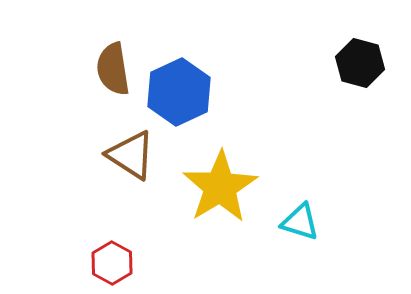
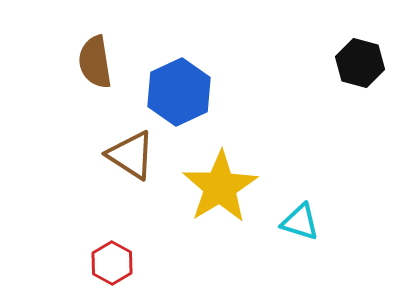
brown semicircle: moved 18 px left, 7 px up
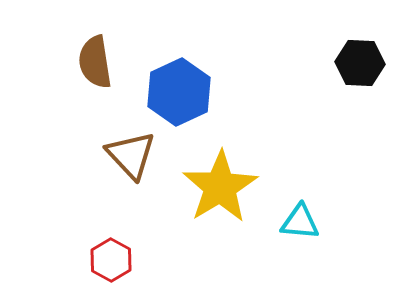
black hexagon: rotated 12 degrees counterclockwise
brown triangle: rotated 14 degrees clockwise
cyan triangle: rotated 12 degrees counterclockwise
red hexagon: moved 1 px left, 3 px up
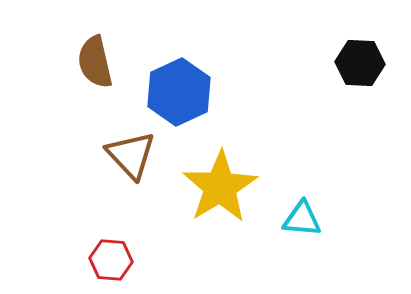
brown semicircle: rotated 4 degrees counterclockwise
cyan triangle: moved 2 px right, 3 px up
red hexagon: rotated 24 degrees counterclockwise
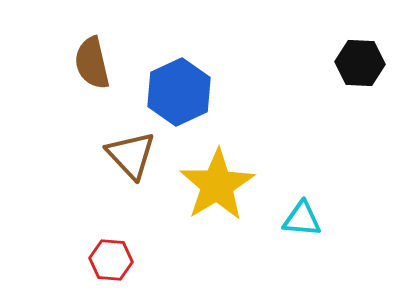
brown semicircle: moved 3 px left, 1 px down
yellow star: moved 3 px left, 2 px up
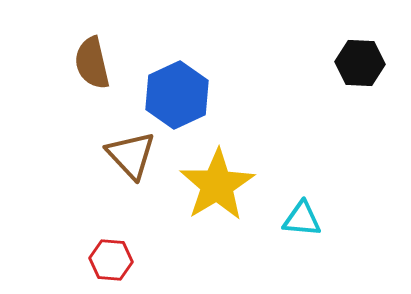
blue hexagon: moved 2 px left, 3 px down
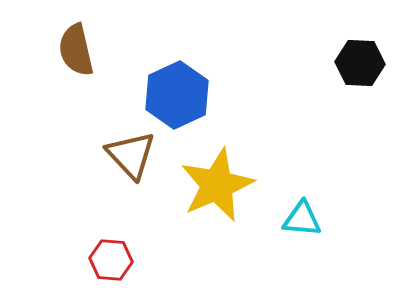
brown semicircle: moved 16 px left, 13 px up
yellow star: rotated 8 degrees clockwise
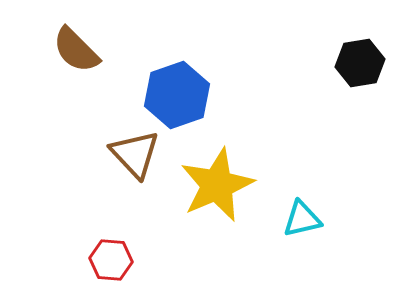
brown semicircle: rotated 32 degrees counterclockwise
black hexagon: rotated 12 degrees counterclockwise
blue hexagon: rotated 6 degrees clockwise
brown triangle: moved 4 px right, 1 px up
cyan triangle: rotated 18 degrees counterclockwise
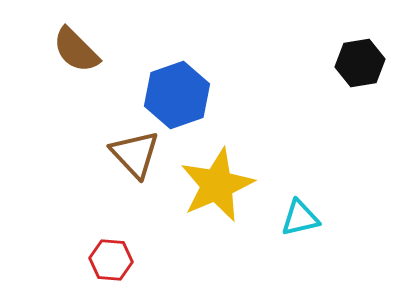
cyan triangle: moved 2 px left, 1 px up
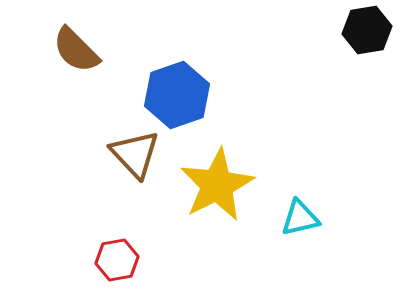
black hexagon: moved 7 px right, 33 px up
yellow star: rotated 4 degrees counterclockwise
red hexagon: moved 6 px right; rotated 15 degrees counterclockwise
